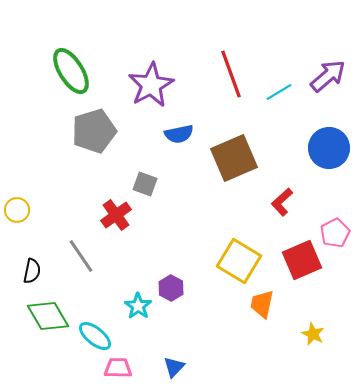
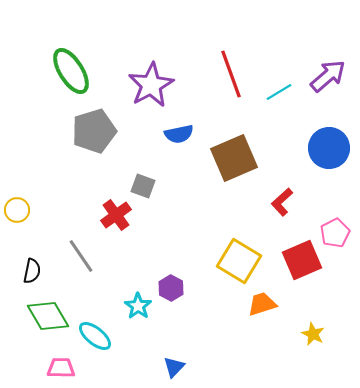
gray square: moved 2 px left, 2 px down
orange trapezoid: rotated 60 degrees clockwise
pink trapezoid: moved 57 px left
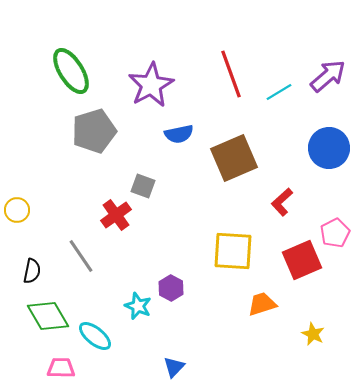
yellow square: moved 6 px left, 10 px up; rotated 27 degrees counterclockwise
cyan star: rotated 12 degrees counterclockwise
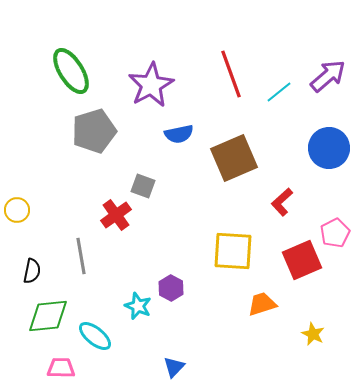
cyan line: rotated 8 degrees counterclockwise
gray line: rotated 24 degrees clockwise
green diamond: rotated 66 degrees counterclockwise
